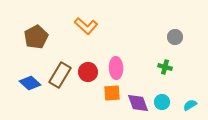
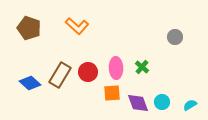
orange L-shape: moved 9 px left
brown pentagon: moved 7 px left, 9 px up; rotated 25 degrees counterclockwise
green cross: moved 23 px left; rotated 24 degrees clockwise
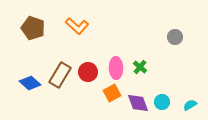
brown pentagon: moved 4 px right
green cross: moved 2 px left
orange square: rotated 24 degrees counterclockwise
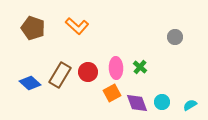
purple diamond: moved 1 px left
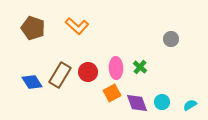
gray circle: moved 4 px left, 2 px down
blue diamond: moved 2 px right, 1 px up; rotated 15 degrees clockwise
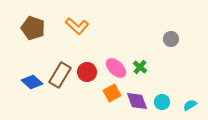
pink ellipse: rotated 45 degrees counterclockwise
red circle: moved 1 px left
blue diamond: rotated 15 degrees counterclockwise
purple diamond: moved 2 px up
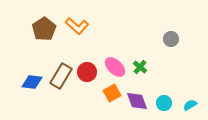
brown pentagon: moved 11 px right, 1 px down; rotated 20 degrees clockwise
pink ellipse: moved 1 px left, 1 px up
brown rectangle: moved 1 px right, 1 px down
blue diamond: rotated 35 degrees counterclockwise
cyan circle: moved 2 px right, 1 px down
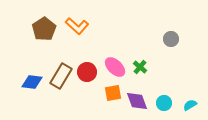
orange square: moved 1 px right; rotated 18 degrees clockwise
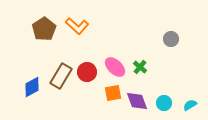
blue diamond: moved 5 px down; rotated 35 degrees counterclockwise
